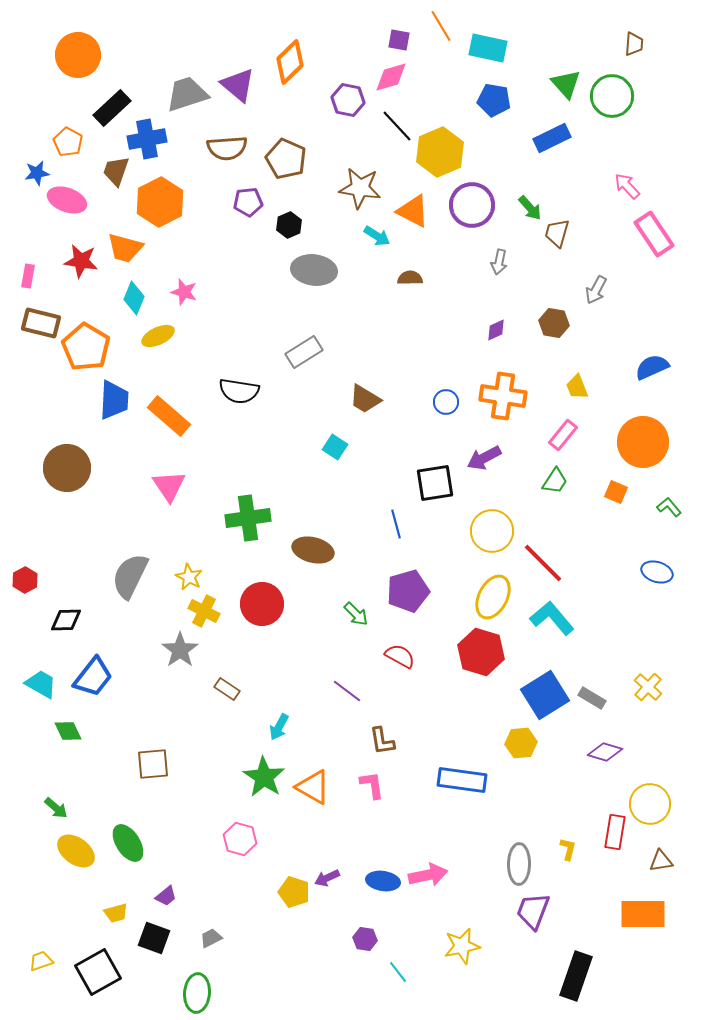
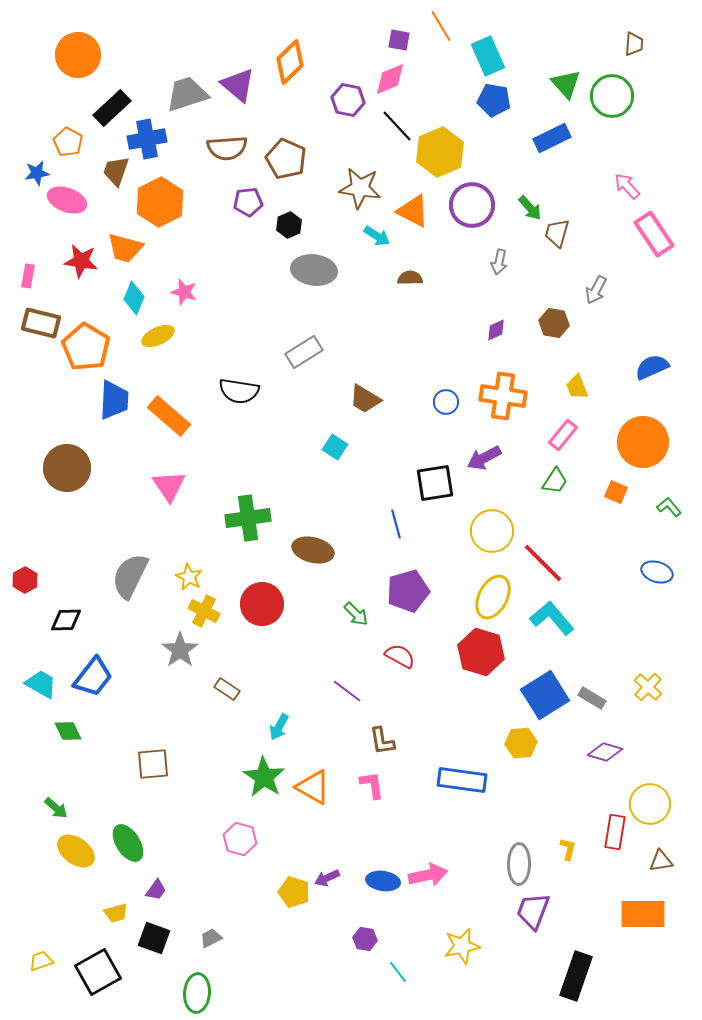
cyan rectangle at (488, 48): moved 8 px down; rotated 54 degrees clockwise
pink diamond at (391, 77): moved 1 px left, 2 px down; rotated 6 degrees counterclockwise
purple trapezoid at (166, 896): moved 10 px left, 6 px up; rotated 15 degrees counterclockwise
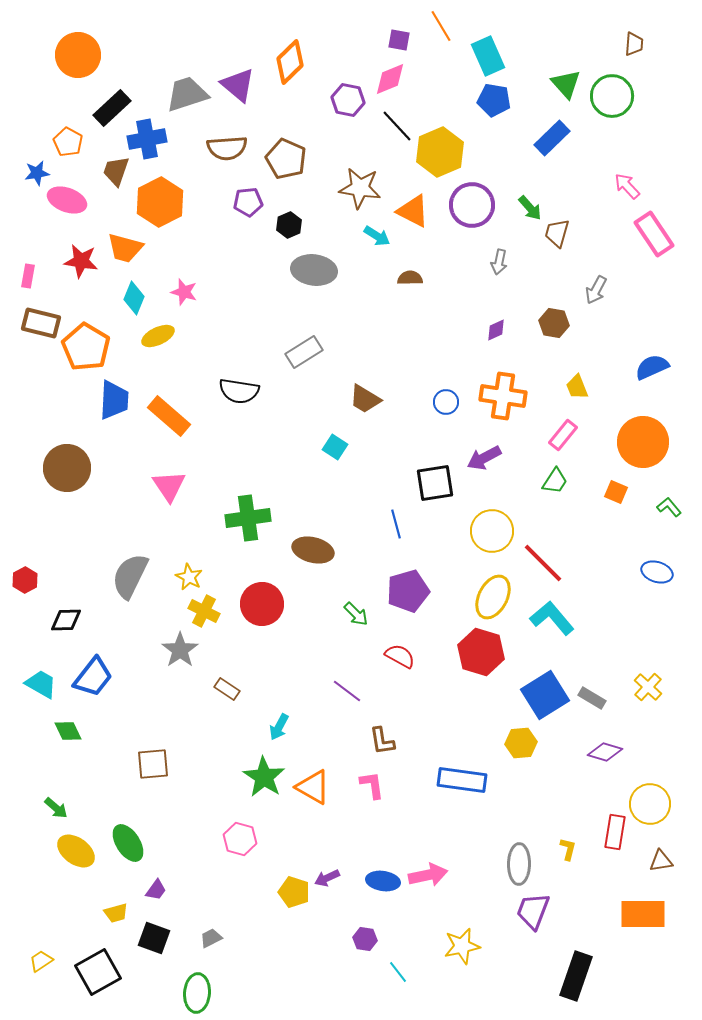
blue rectangle at (552, 138): rotated 18 degrees counterclockwise
yellow trapezoid at (41, 961): rotated 15 degrees counterclockwise
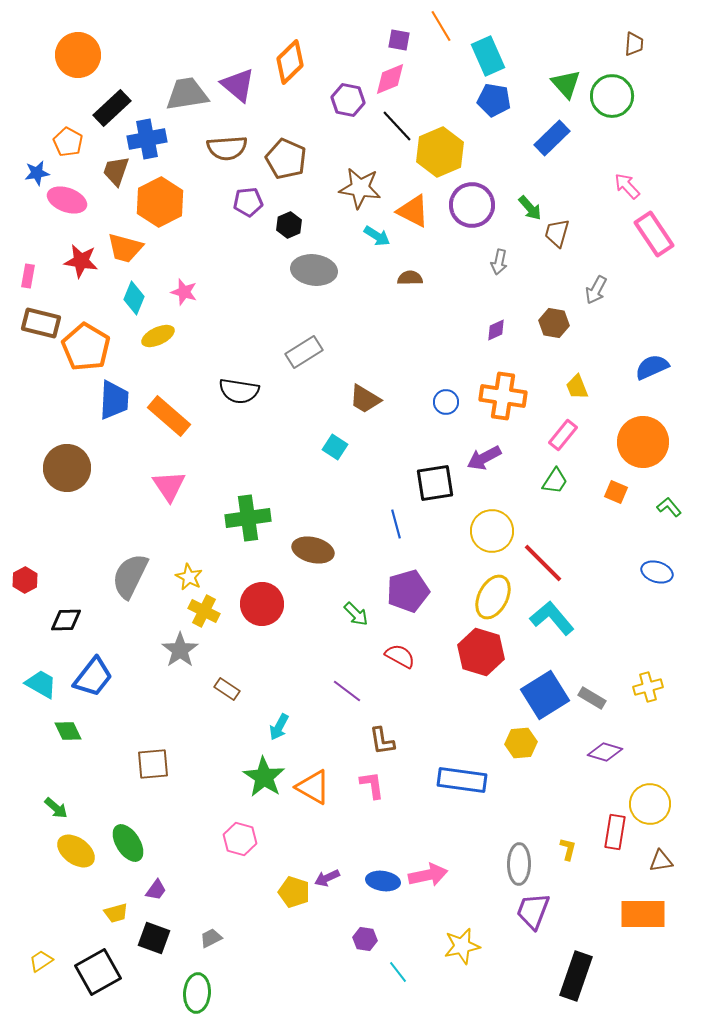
gray trapezoid at (187, 94): rotated 9 degrees clockwise
yellow cross at (648, 687): rotated 32 degrees clockwise
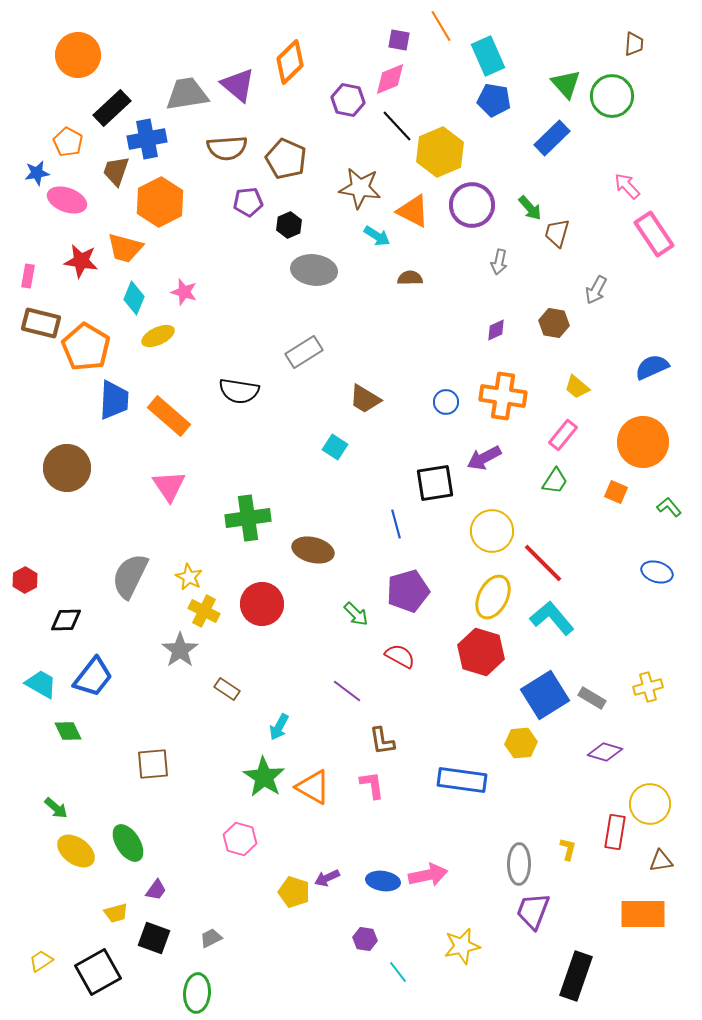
yellow trapezoid at (577, 387): rotated 28 degrees counterclockwise
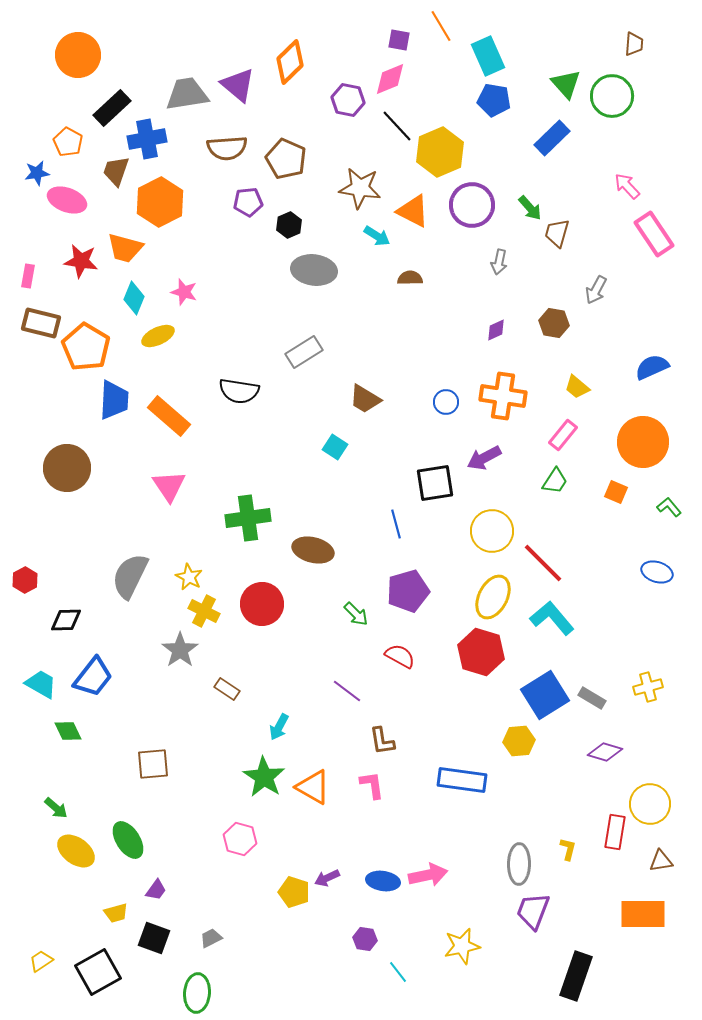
yellow hexagon at (521, 743): moved 2 px left, 2 px up
green ellipse at (128, 843): moved 3 px up
